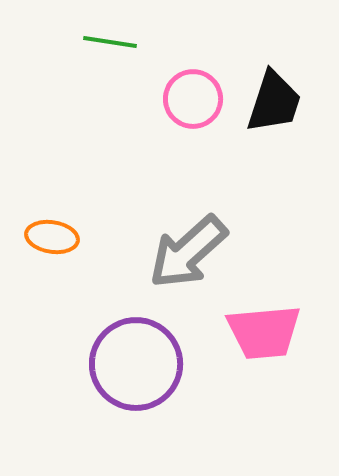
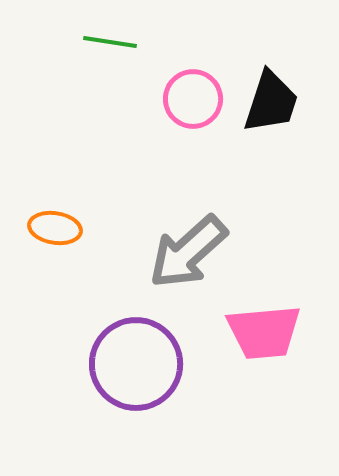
black trapezoid: moved 3 px left
orange ellipse: moved 3 px right, 9 px up
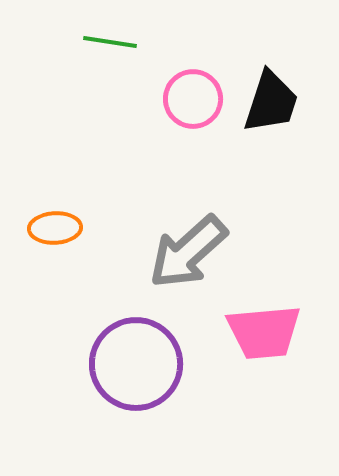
orange ellipse: rotated 12 degrees counterclockwise
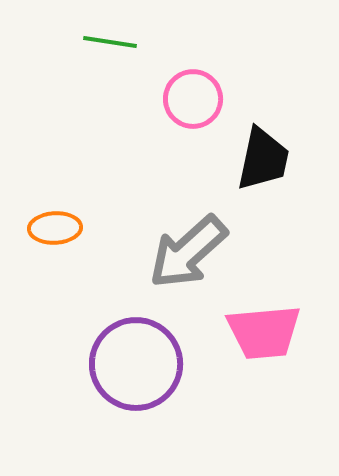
black trapezoid: moved 8 px left, 57 px down; rotated 6 degrees counterclockwise
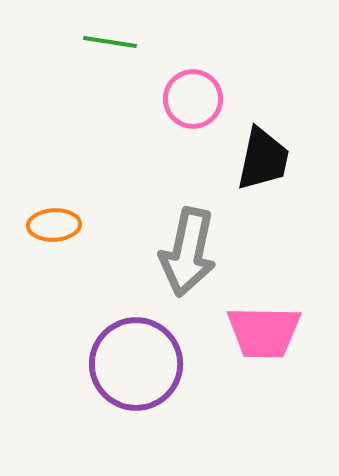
orange ellipse: moved 1 px left, 3 px up
gray arrow: rotated 36 degrees counterclockwise
pink trapezoid: rotated 6 degrees clockwise
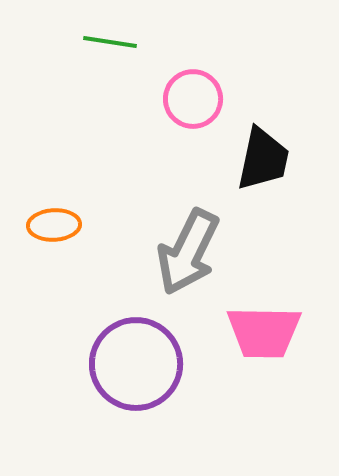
gray arrow: rotated 14 degrees clockwise
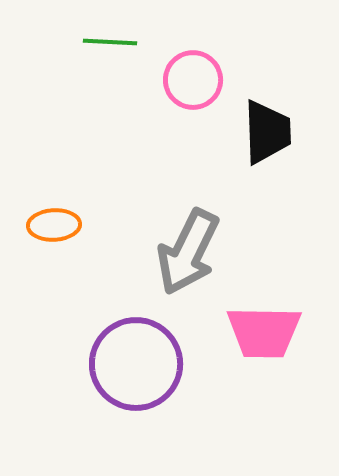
green line: rotated 6 degrees counterclockwise
pink circle: moved 19 px up
black trapezoid: moved 4 px right, 27 px up; rotated 14 degrees counterclockwise
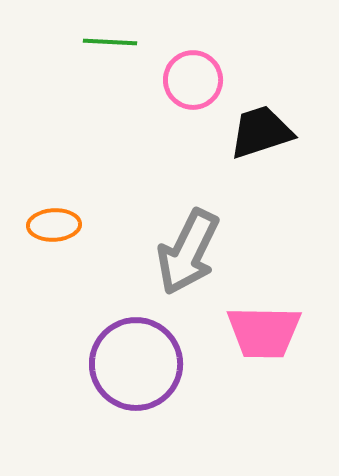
black trapezoid: moved 6 px left; rotated 106 degrees counterclockwise
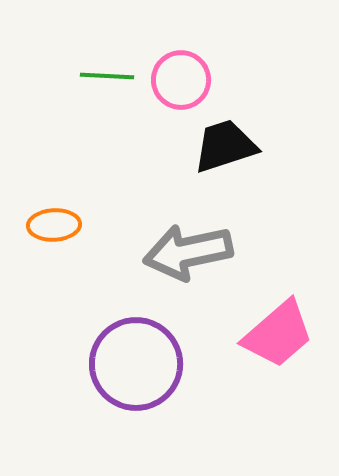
green line: moved 3 px left, 34 px down
pink circle: moved 12 px left
black trapezoid: moved 36 px left, 14 px down
gray arrow: rotated 52 degrees clockwise
pink trapezoid: moved 14 px right, 2 px down; rotated 42 degrees counterclockwise
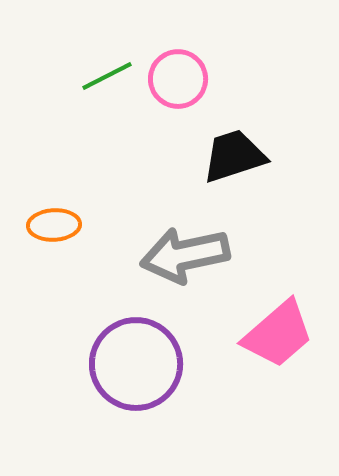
green line: rotated 30 degrees counterclockwise
pink circle: moved 3 px left, 1 px up
black trapezoid: moved 9 px right, 10 px down
gray arrow: moved 3 px left, 3 px down
